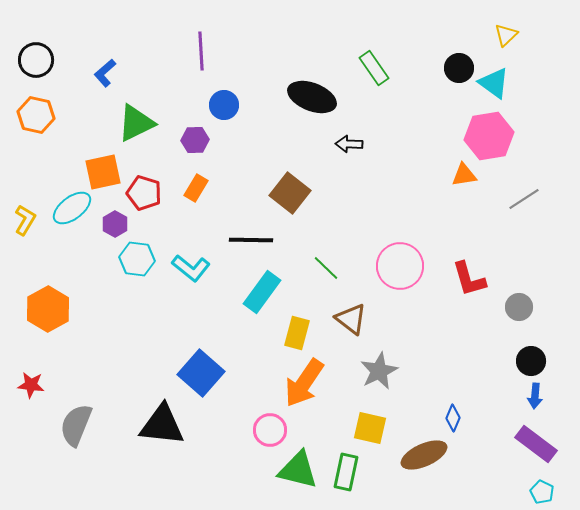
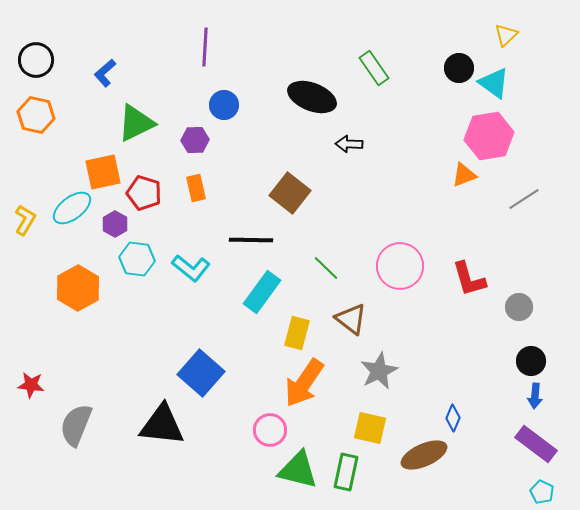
purple line at (201, 51): moved 4 px right, 4 px up; rotated 6 degrees clockwise
orange triangle at (464, 175): rotated 12 degrees counterclockwise
orange rectangle at (196, 188): rotated 44 degrees counterclockwise
orange hexagon at (48, 309): moved 30 px right, 21 px up
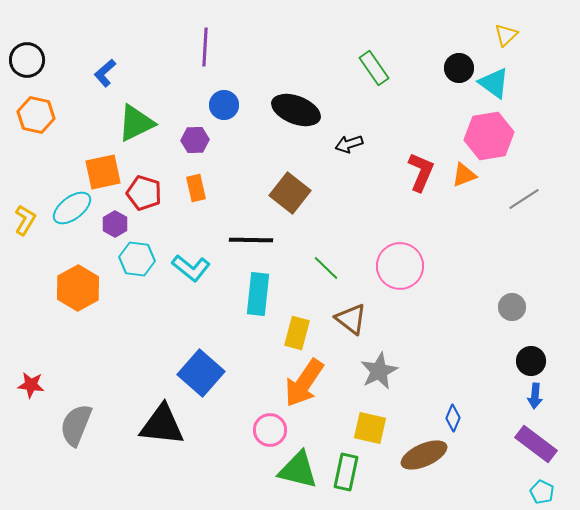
black circle at (36, 60): moved 9 px left
black ellipse at (312, 97): moved 16 px left, 13 px down
black arrow at (349, 144): rotated 20 degrees counterclockwise
red L-shape at (469, 279): moved 48 px left, 107 px up; rotated 141 degrees counterclockwise
cyan rectangle at (262, 292): moved 4 px left, 2 px down; rotated 30 degrees counterclockwise
gray circle at (519, 307): moved 7 px left
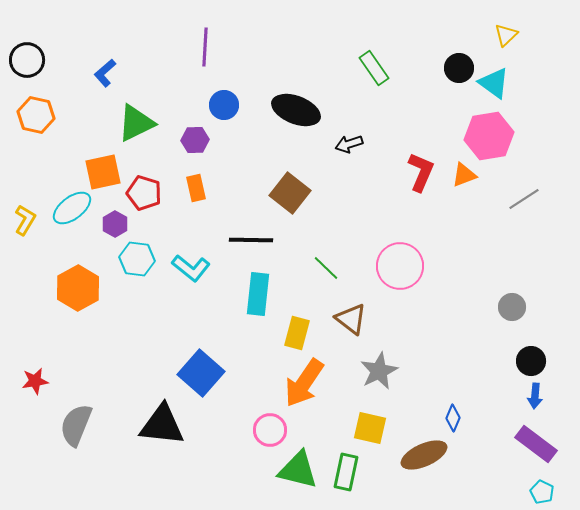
red star at (31, 385): moved 4 px right, 4 px up; rotated 16 degrees counterclockwise
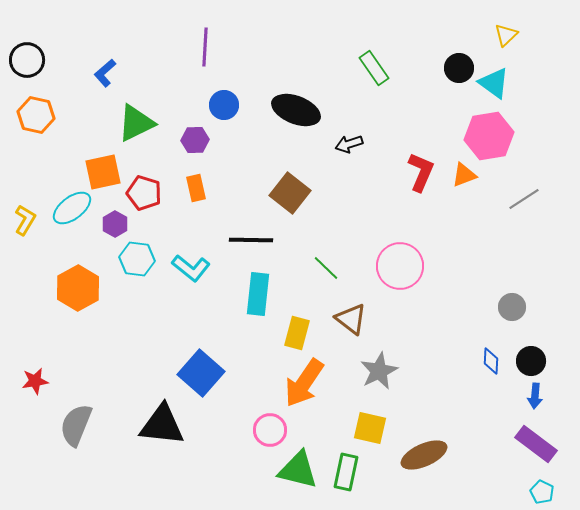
blue diamond at (453, 418): moved 38 px right, 57 px up; rotated 20 degrees counterclockwise
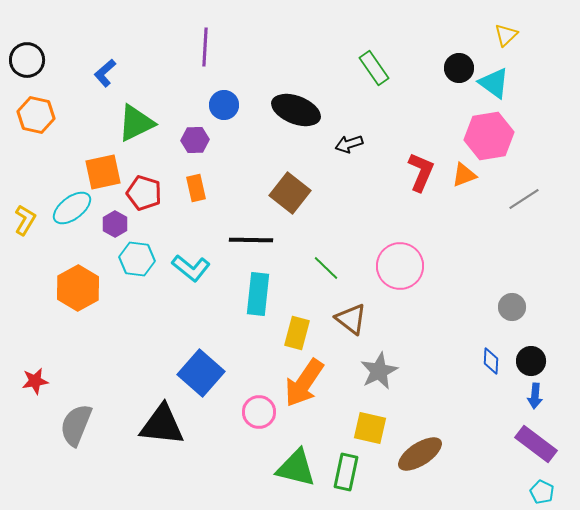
pink circle at (270, 430): moved 11 px left, 18 px up
brown ellipse at (424, 455): moved 4 px left, 1 px up; rotated 9 degrees counterclockwise
green triangle at (298, 470): moved 2 px left, 2 px up
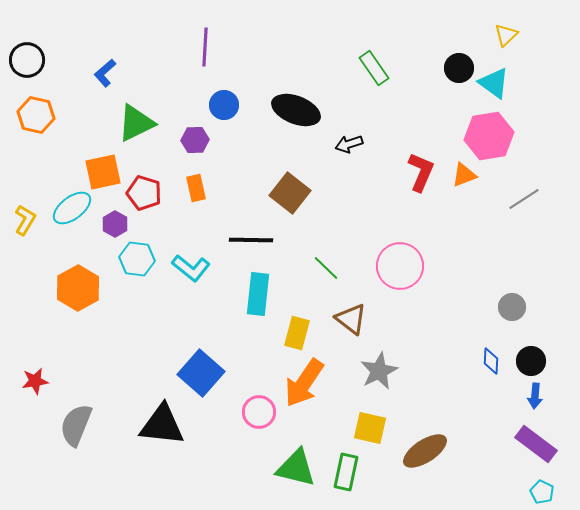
brown ellipse at (420, 454): moved 5 px right, 3 px up
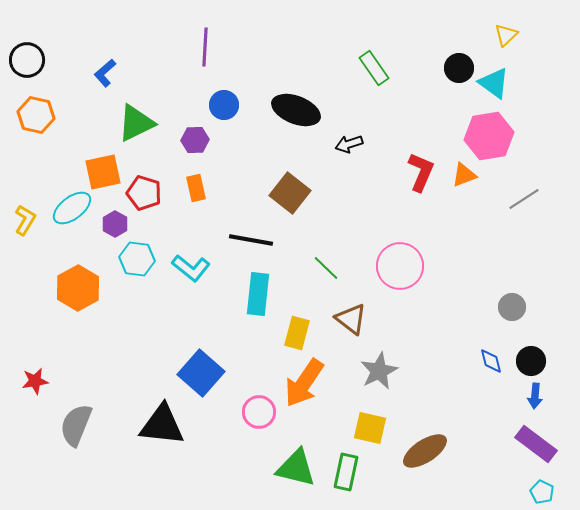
black line at (251, 240): rotated 9 degrees clockwise
blue diamond at (491, 361): rotated 16 degrees counterclockwise
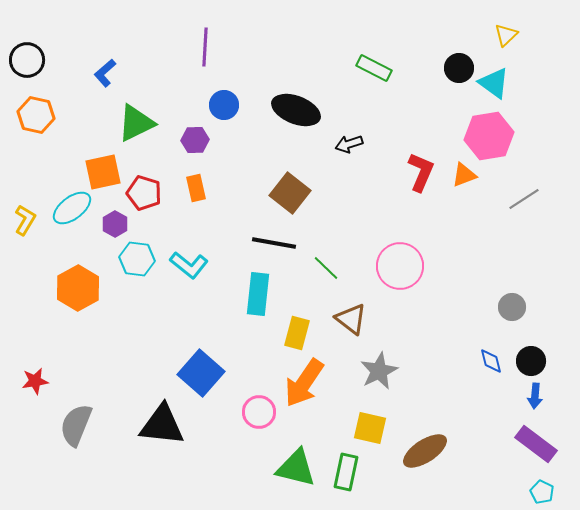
green rectangle at (374, 68): rotated 28 degrees counterclockwise
black line at (251, 240): moved 23 px right, 3 px down
cyan L-shape at (191, 268): moved 2 px left, 3 px up
